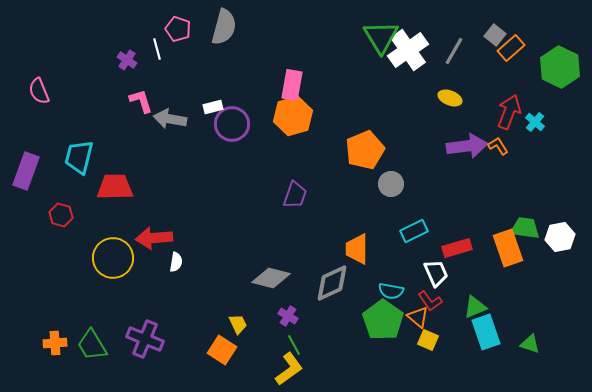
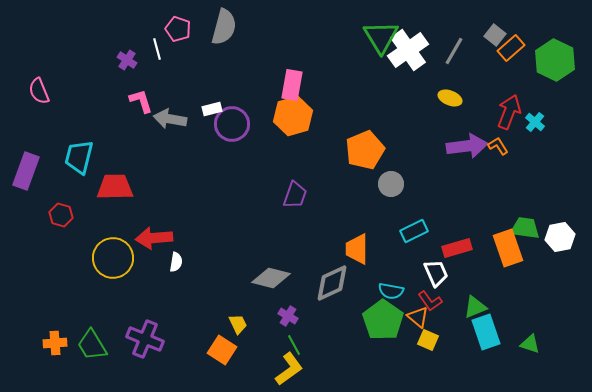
green hexagon at (560, 67): moved 5 px left, 7 px up
white rectangle at (213, 107): moved 1 px left, 2 px down
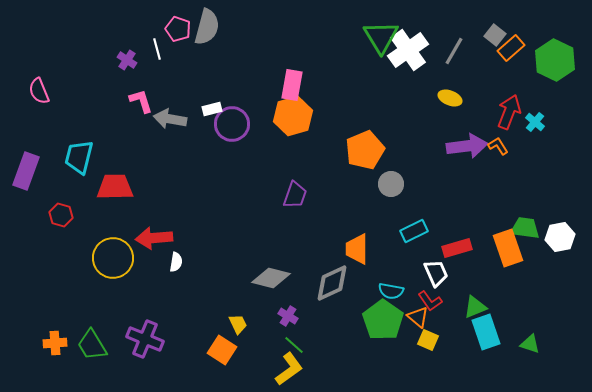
gray semicircle at (224, 27): moved 17 px left
green line at (294, 345): rotated 20 degrees counterclockwise
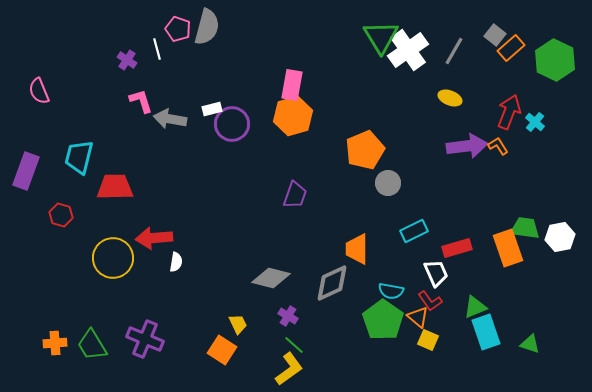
gray circle at (391, 184): moved 3 px left, 1 px up
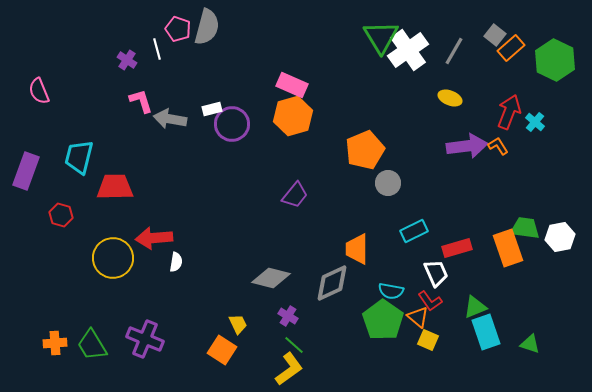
pink rectangle at (292, 85): rotated 76 degrees counterclockwise
purple trapezoid at (295, 195): rotated 20 degrees clockwise
